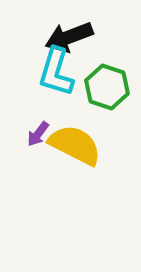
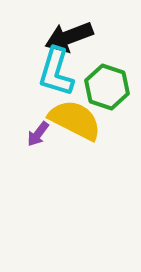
yellow semicircle: moved 25 px up
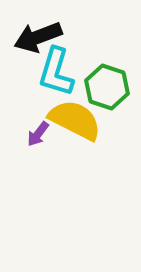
black arrow: moved 31 px left
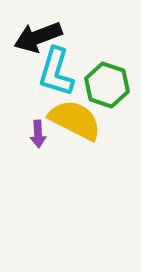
green hexagon: moved 2 px up
purple arrow: rotated 40 degrees counterclockwise
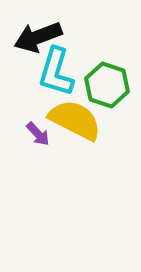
purple arrow: rotated 40 degrees counterclockwise
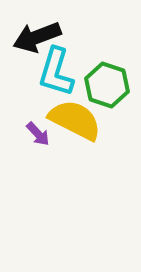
black arrow: moved 1 px left
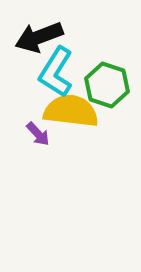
black arrow: moved 2 px right
cyan L-shape: rotated 15 degrees clockwise
yellow semicircle: moved 4 px left, 9 px up; rotated 20 degrees counterclockwise
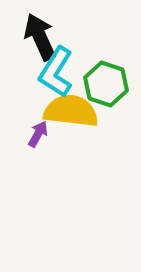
black arrow: moved 1 px right; rotated 87 degrees clockwise
green hexagon: moved 1 px left, 1 px up
purple arrow: rotated 108 degrees counterclockwise
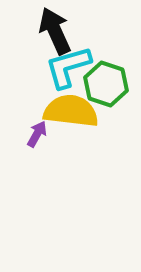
black arrow: moved 15 px right, 6 px up
cyan L-shape: moved 12 px right, 5 px up; rotated 42 degrees clockwise
purple arrow: moved 1 px left
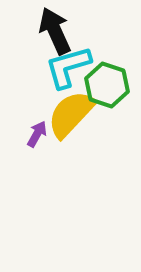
green hexagon: moved 1 px right, 1 px down
yellow semicircle: moved 3 px down; rotated 54 degrees counterclockwise
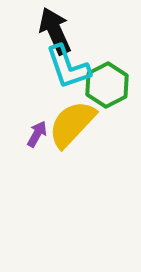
cyan L-shape: rotated 93 degrees counterclockwise
green hexagon: rotated 15 degrees clockwise
yellow semicircle: moved 1 px right, 10 px down
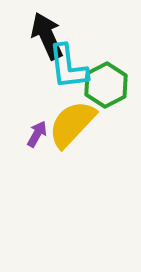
black arrow: moved 8 px left, 5 px down
cyan L-shape: rotated 12 degrees clockwise
green hexagon: moved 1 px left
